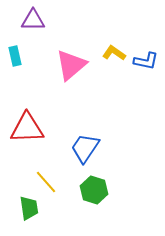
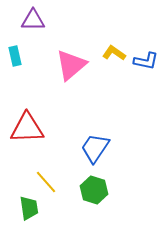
blue trapezoid: moved 10 px right
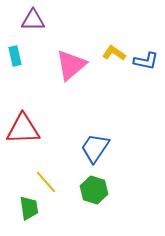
red triangle: moved 4 px left, 1 px down
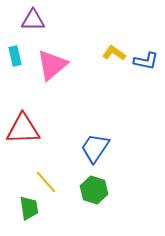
pink triangle: moved 19 px left
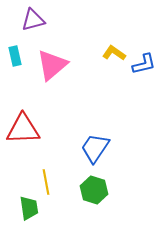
purple triangle: rotated 15 degrees counterclockwise
blue L-shape: moved 2 px left, 3 px down; rotated 25 degrees counterclockwise
yellow line: rotated 30 degrees clockwise
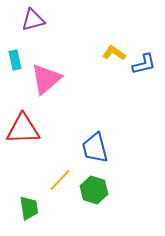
cyan rectangle: moved 4 px down
pink triangle: moved 6 px left, 14 px down
blue trapezoid: rotated 48 degrees counterclockwise
yellow line: moved 14 px right, 2 px up; rotated 55 degrees clockwise
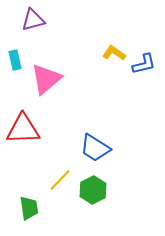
blue trapezoid: rotated 44 degrees counterclockwise
green hexagon: moved 1 px left; rotated 16 degrees clockwise
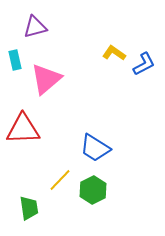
purple triangle: moved 2 px right, 7 px down
blue L-shape: rotated 15 degrees counterclockwise
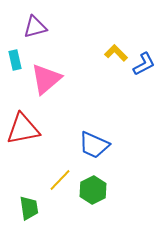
yellow L-shape: moved 2 px right; rotated 10 degrees clockwise
red triangle: rotated 9 degrees counterclockwise
blue trapezoid: moved 1 px left, 3 px up; rotated 8 degrees counterclockwise
